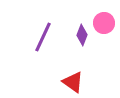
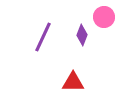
pink circle: moved 6 px up
red triangle: rotated 35 degrees counterclockwise
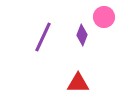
red triangle: moved 5 px right, 1 px down
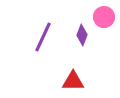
red triangle: moved 5 px left, 2 px up
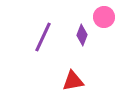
red triangle: rotated 10 degrees counterclockwise
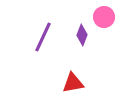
red triangle: moved 2 px down
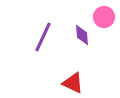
purple diamond: rotated 25 degrees counterclockwise
red triangle: rotated 35 degrees clockwise
